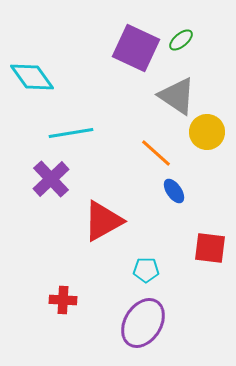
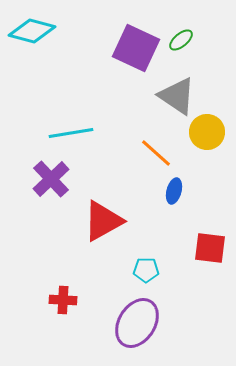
cyan diamond: moved 46 px up; rotated 39 degrees counterclockwise
blue ellipse: rotated 50 degrees clockwise
purple ellipse: moved 6 px left
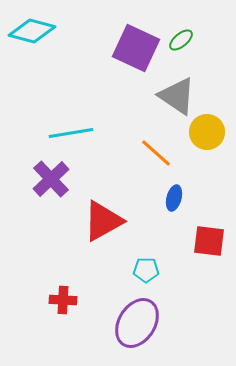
blue ellipse: moved 7 px down
red square: moved 1 px left, 7 px up
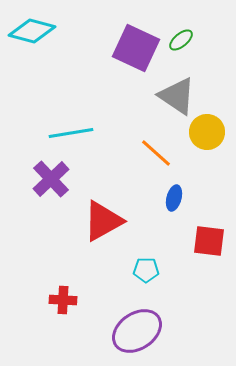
purple ellipse: moved 8 px down; rotated 24 degrees clockwise
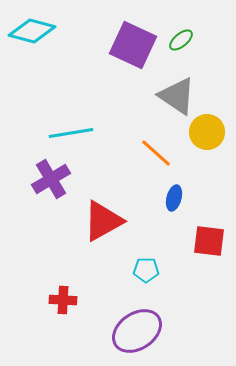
purple square: moved 3 px left, 3 px up
purple cross: rotated 12 degrees clockwise
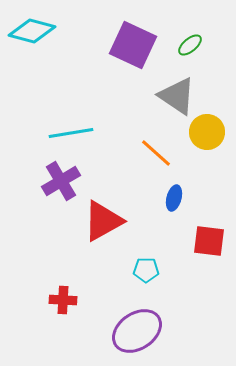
green ellipse: moved 9 px right, 5 px down
purple cross: moved 10 px right, 2 px down
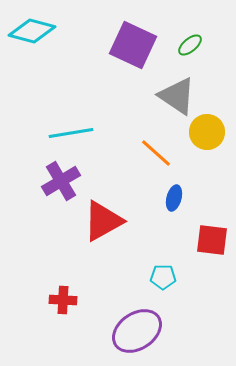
red square: moved 3 px right, 1 px up
cyan pentagon: moved 17 px right, 7 px down
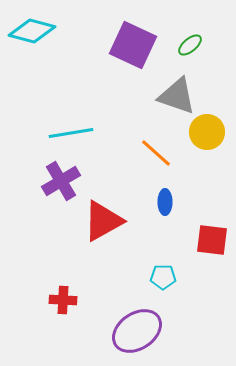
gray triangle: rotated 15 degrees counterclockwise
blue ellipse: moved 9 px left, 4 px down; rotated 15 degrees counterclockwise
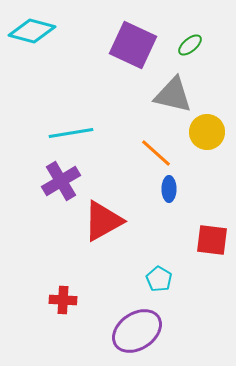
gray triangle: moved 4 px left, 1 px up; rotated 6 degrees counterclockwise
blue ellipse: moved 4 px right, 13 px up
cyan pentagon: moved 4 px left, 2 px down; rotated 30 degrees clockwise
